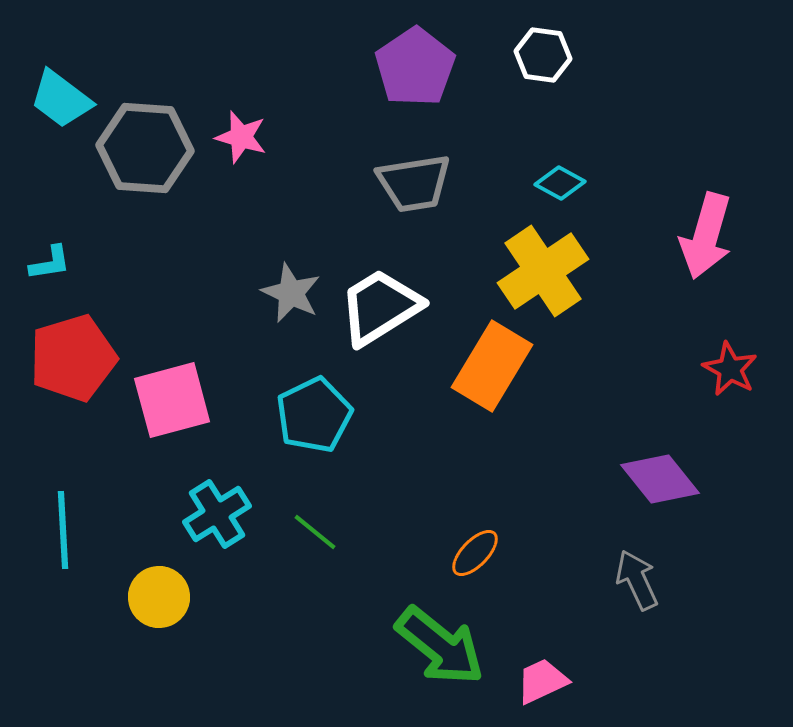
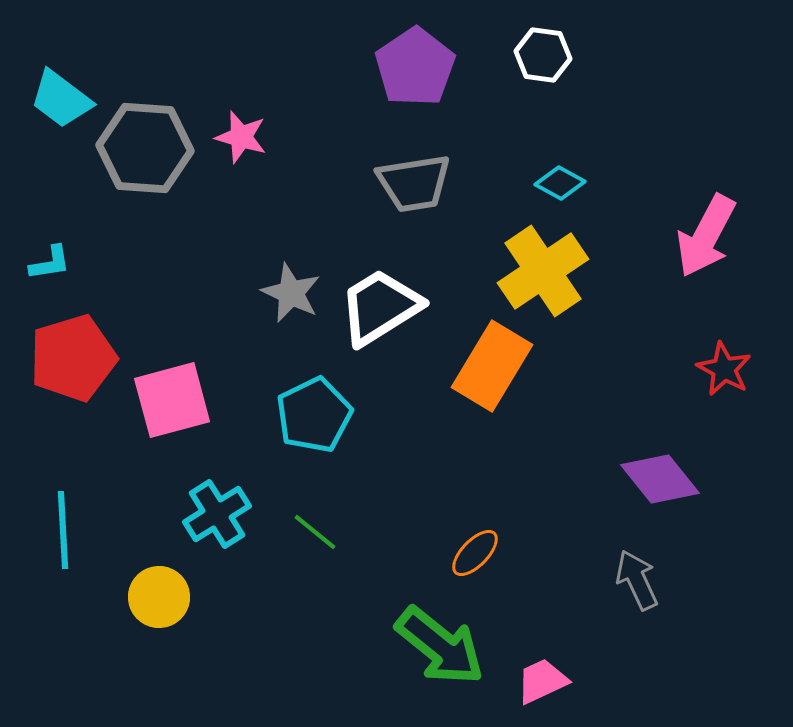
pink arrow: rotated 12 degrees clockwise
red star: moved 6 px left
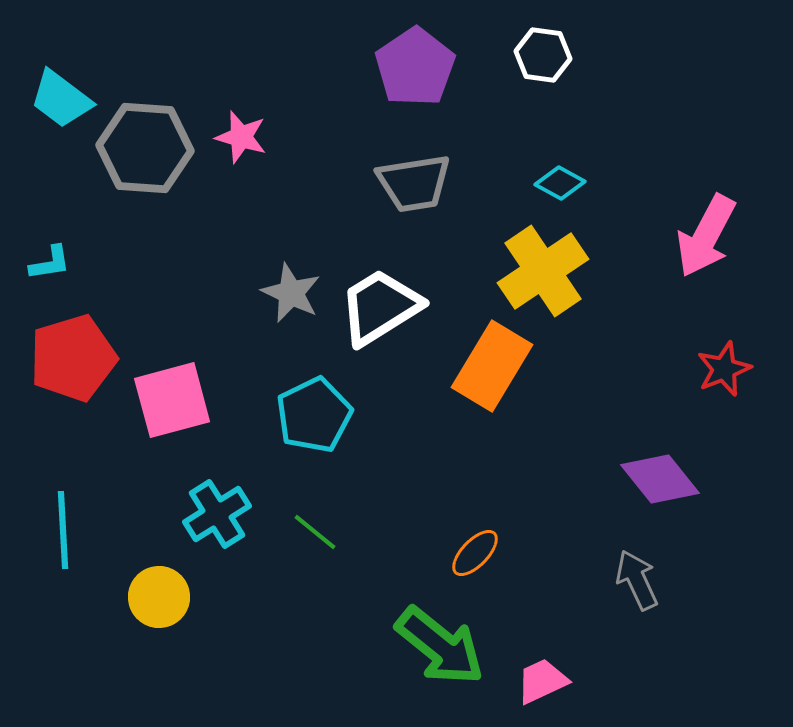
red star: rotated 22 degrees clockwise
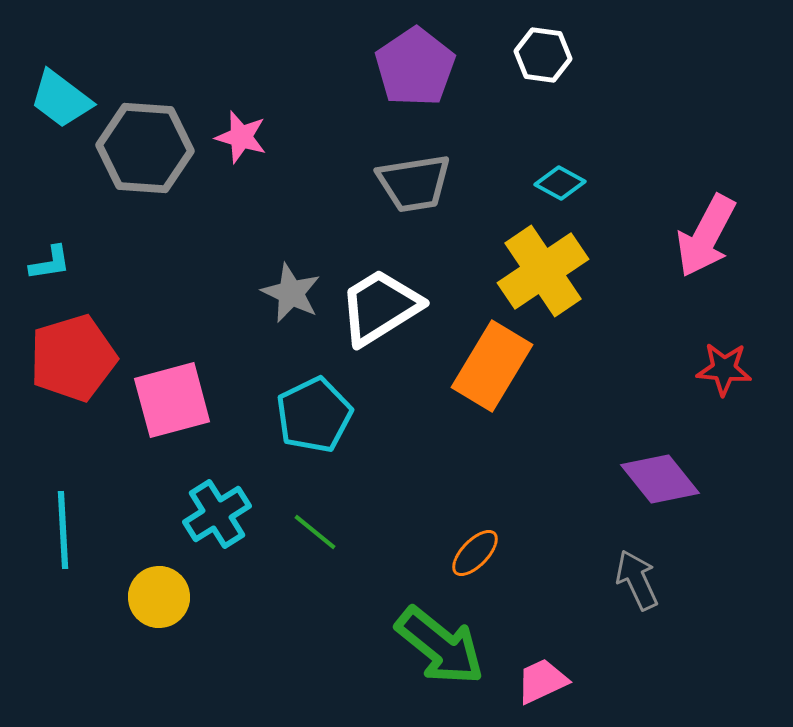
red star: rotated 26 degrees clockwise
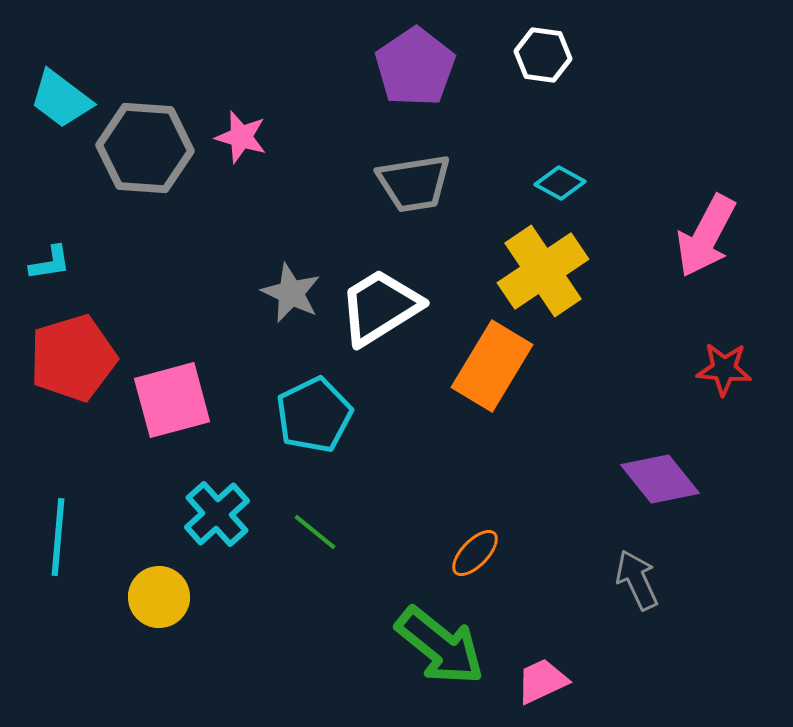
cyan cross: rotated 10 degrees counterclockwise
cyan line: moved 5 px left, 7 px down; rotated 8 degrees clockwise
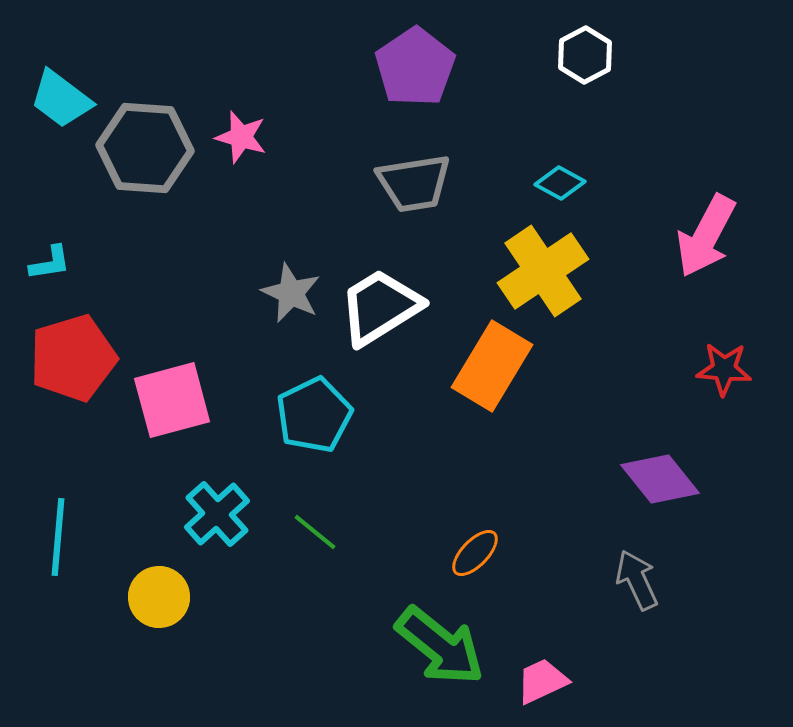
white hexagon: moved 42 px right; rotated 24 degrees clockwise
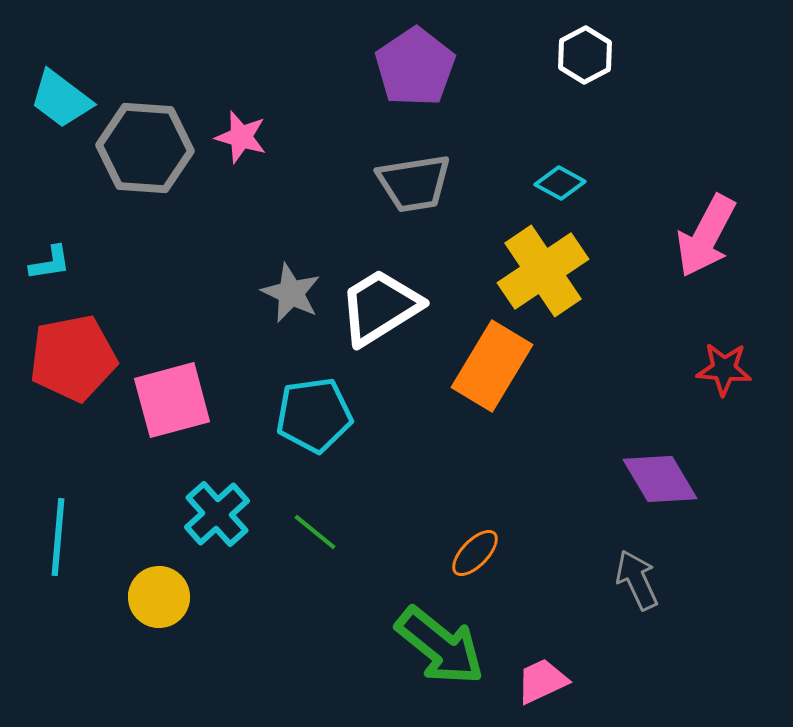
red pentagon: rotated 6 degrees clockwise
cyan pentagon: rotated 18 degrees clockwise
purple diamond: rotated 8 degrees clockwise
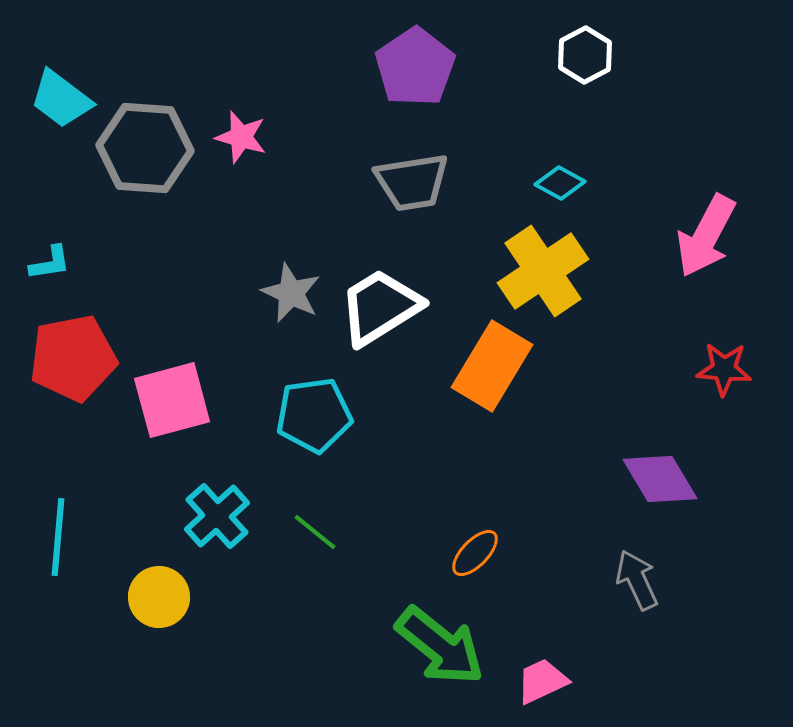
gray trapezoid: moved 2 px left, 1 px up
cyan cross: moved 2 px down
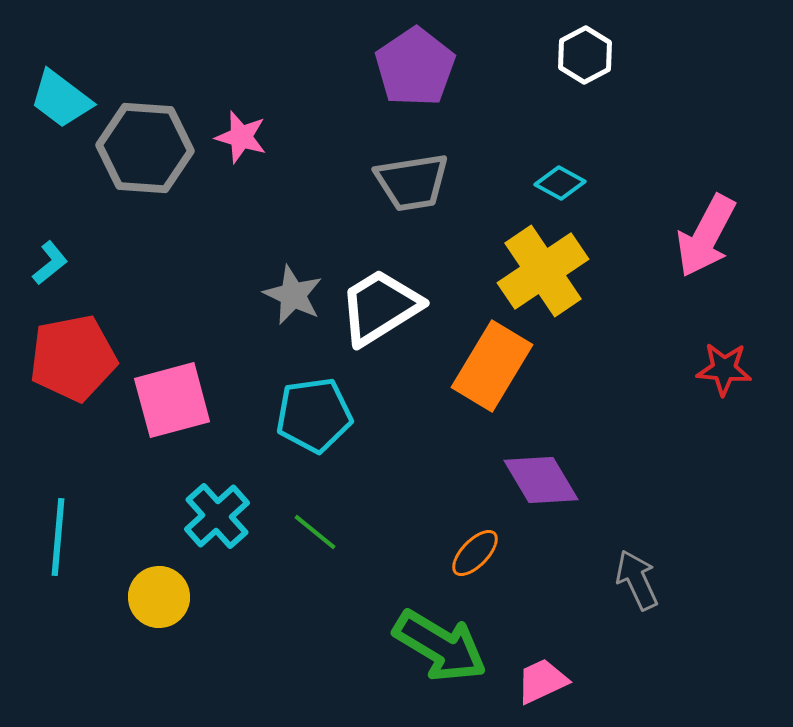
cyan L-shape: rotated 30 degrees counterclockwise
gray star: moved 2 px right, 2 px down
purple diamond: moved 119 px left, 1 px down
green arrow: rotated 8 degrees counterclockwise
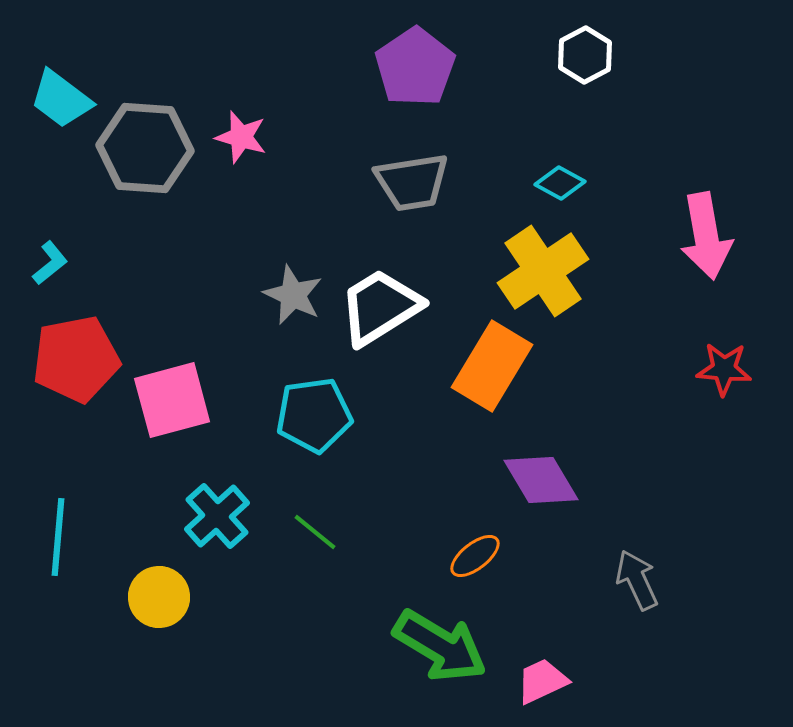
pink arrow: rotated 38 degrees counterclockwise
red pentagon: moved 3 px right, 1 px down
orange ellipse: moved 3 px down; rotated 8 degrees clockwise
